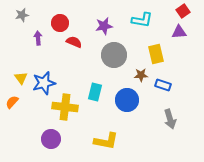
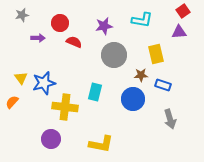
purple arrow: rotated 96 degrees clockwise
blue circle: moved 6 px right, 1 px up
yellow L-shape: moved 5 px left, 3 px down
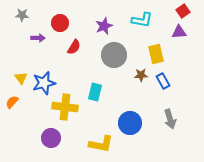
gray star: rotated 16 degrees clockwise
purple star: rotated 12 degrees counterclockwise
red semicircle: moved 5 px down; rotated 98 degrees clockwise
blue rectangle: moved 4 px up; rotated 42 degrees clockwise
blue circle: moved 3 px left, 24 px down
purple circle: moved 1 px up
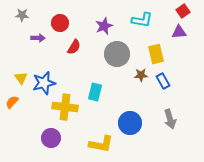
gray circle: moved 3 px right, 1 px up
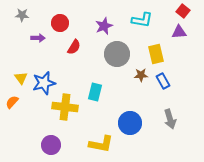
red square: rotated 16 degrees counterclockwise
purple circle: moved 7 px down
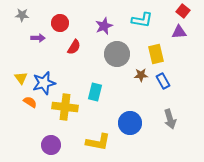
orange semicircle: moved 18 px right; rotated 80 degrees clockwise
yellow L-shape: moved 3 px left, 2 px up
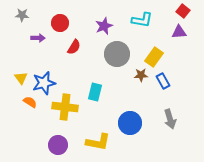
yellow rectangle: moved 2 px left, 3 px down; rotated 48 degrees clockwise
purple circle: moved 7 px right
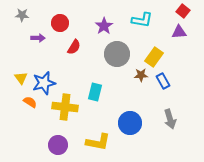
purple star: rotated 12 degrees counterclockwise
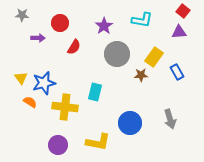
blue rectangle: moved 14 px right, 9 px up
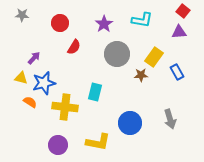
purple star: moved 2 px up
purple arrow: moved 4 px left, 20 px down; rotated 48 degrees counterclockwise
yellow triangle: rotated 40 degrees counterclockwise
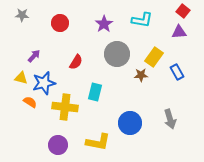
red semicircle: moved 2 px right, 15 px down
purple arrow: moved 2 px up
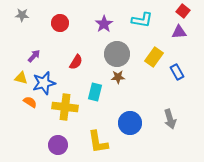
brown star: moved 23 px left, 2 px down
yellow L-shape: rotated 70 degrees clockwise
